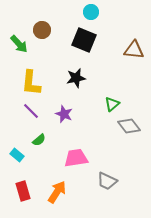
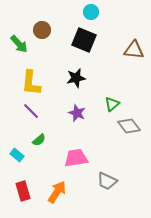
purple star: moved 13 px right, 1 px up
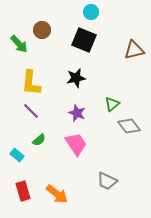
brown triangle: rotated 20 degrees counterclockwise
pink trapezoid: moved 14 px up; rotated 65 degrees clockwise
orange arrow: moved 2 px down; rotated 95 degrees clockwise
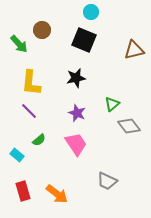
purple line: moved 2 px left
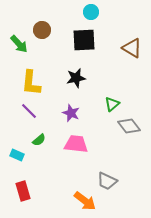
black square: rotated 25 degrees counterclockwise
brown triangle: moved 2 px left, 2 px up; rotated 45 degrees clockwise
purple star: moved 6 px left
pink trapezoid: rotated 50 degrees counterclockwise
cyan rectangle: rotated 16 degrees counterclockwise
orange arrow: moved 28 px right, 7 px down
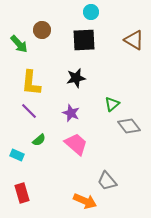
brown triangle: moved 2 px right, 8 px up
pink trapezoid: rotated 35 degrees clockwise
gray trapezoid: rotated 25 degrees clockwise
red rectangle: moved 1 px left, 2 px down
orange arrow: rotated 15 degrees counterclockwise
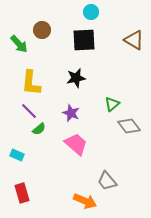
green semicircle: moved 11 px up
